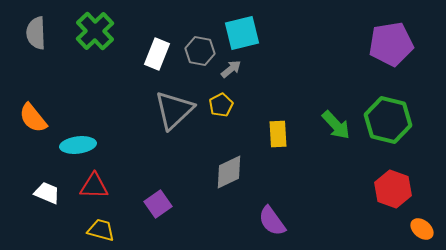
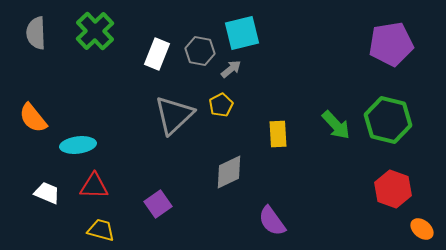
gray triangle: moved 5 px down
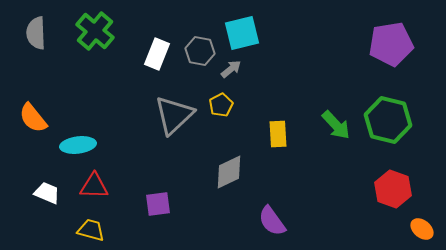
green cross: rotated 6 degrees counterclockwise
purple square: rotated 28 degrees clockwise
yellow trapezoid: moved 10 px left
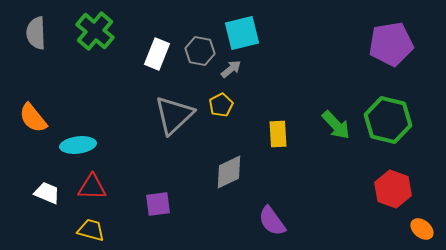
red triangle: moved 2 px left, 1 px down
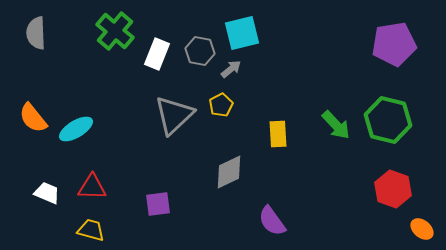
green cross: moved 20 px right
purple pentagon: moved 3 px right
cyan ellipse: moved 2 px left, 16 px up; rotated 24 degrees counterclockwise
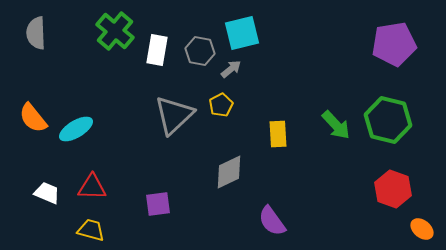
white rectangle: moved 4 px up; rotated 12 degrees counterclockwise
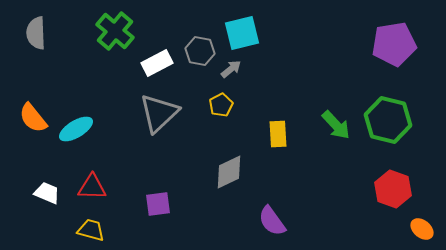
white rectangle: moved 13 px down; rotated 52 degrees clockwise
gray triangle: moved 15 px left, 2 px up
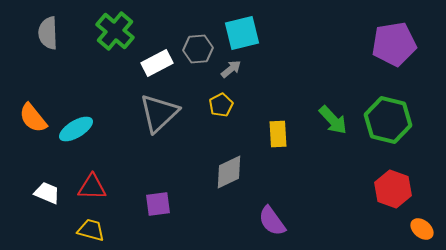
gray semicircle: moved 12 px right
gray hexagon: moved 2 px left, 2 px up; rotated 16 degrees counterclockwise
green arrow: moved 3 px left, 5 px up
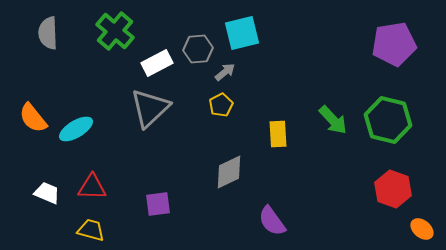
gray arrow: moved 6 px left, 3 px down
gray triangle: moved 9 px left, 5 px up
